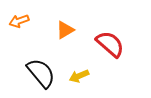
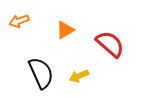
black semicircle: rotated 16 degrees clockwise
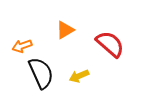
orange arrow: moved 3 px right, 25 px down
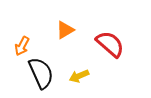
orange arrow: rotated 42 degrees counterclockwise
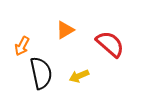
black semicircle: rotated 12 degrees clockwise
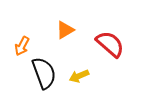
black semicircle: moved 3 px right; rotated 8 degrees counterclockwise
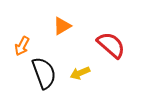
orange triangle: moved 3 px left, 4 px up
red semicircle: moved 1 px right, 1 px down
yellow arrow: moved 1 px right, 3 px up
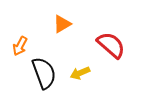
orange triangle: moved 2 px up
orange arrow: moved 2 px left
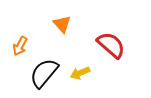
orange triangle: rotated 42 degrees counterclockwise
black semicircle: rotated 120 degrees counterclockwise
